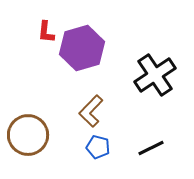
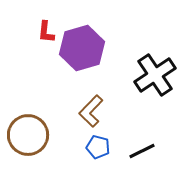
black line: moved 9 px left, 3 px down
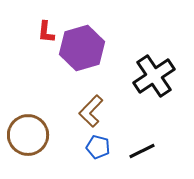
black cross: moved 1 px left, 1 px down
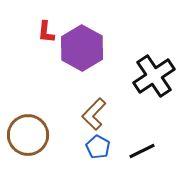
purple hexagon: rotated 15 degrees counterclockwise
brown L-shape: moved 3 px right, 3 px down
blue pentagon: rotated 15 degrees clockwise
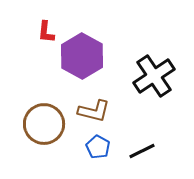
purple hexagon: moved 8 px down
brown L-shape: moved 3 px up; rotated 120 degrees counterclockwise
brown circle: moved 16 px right, 11 px up
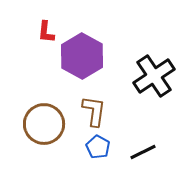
brown L-shape: rotated 96 degrees counterclockwise
black line: moved 1 px right, 1 px down
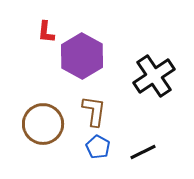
brown circle: moved 1 px left
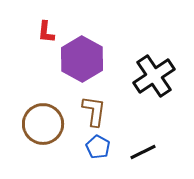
purple hexagon: moved 3 px down
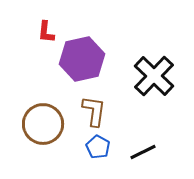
purple hexagon: rotated 18 degrees clockwise
black cross: rotated 12 degrees counterclockwise
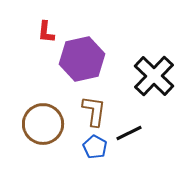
blue pentagon: moved 3 px left
black line: moved 14 px left, 19 px up
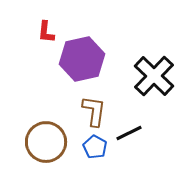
brown circle: moved 3 px right, 18 px down
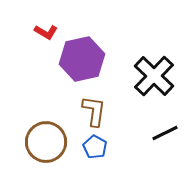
red L-shape: rotated 65 degrees counterclockwise
black line: moved 36 px right
